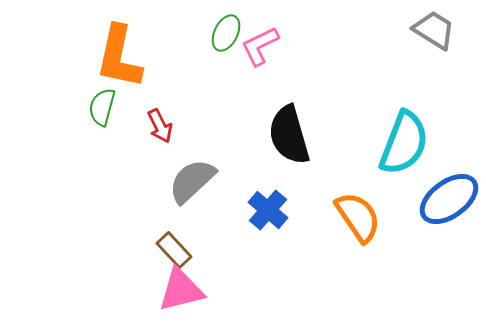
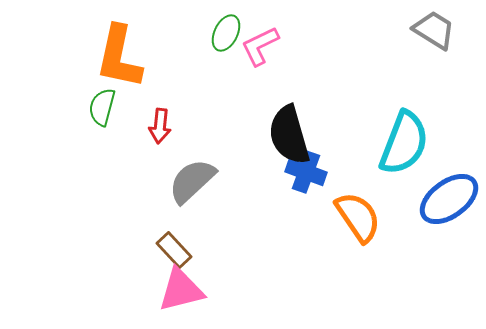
red arrow: rotated 32 degrees clockwise
blue cross: moved 38 px right, 38 px up; rotated 21 degrees counterclockwise
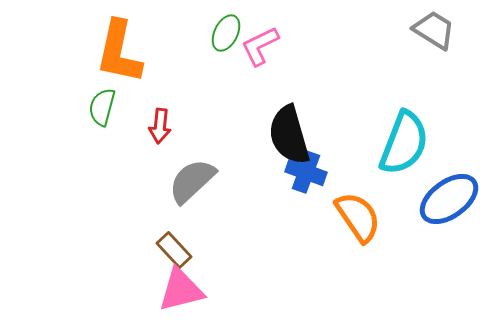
orange L-shape: moved 5 px up
